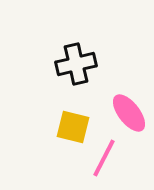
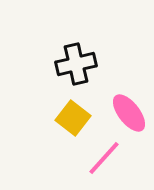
yellow square: moved 9 px up; rotated 24 degrees clockwise
pink line: rotated 15 degrees clockwise
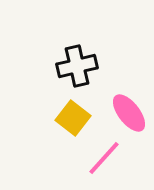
black cross: moved 1 px right, 2 px down
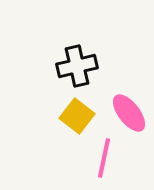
yellow square: moved 4 px right, 2 px up
pink line: rotated 30 degrees counterclockwise
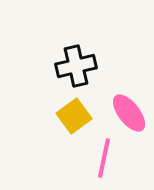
black cross: moved 1 px left
yellow square: moved 3 px left; rotated 16 degrees clockwise
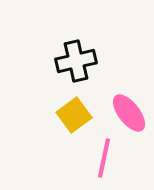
black cross: moved 5 px up
yellow square: moved 1 px up
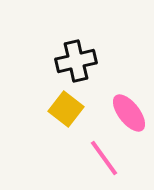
yellow square: moved 8 px left, 6 px up; rotated 16 degrees counterclockwise
pink line: rotated 48 degrees counterclockwise
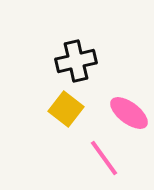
pink ellipse: rotated 15 degrees counterclockwise
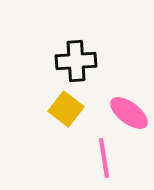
black cross: rotated 9 degrees clockwise
pink line: rotated 27 degrees clockwise
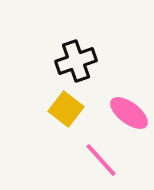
black cross: rotated 15 degrees counterclockwise
pink line: moved 3 px left, 2 px down; rotated 33 degrees counterclockwise
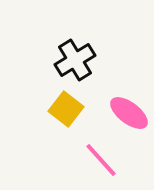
black cross: moved 1 px left, 1 px up; rotated 12 degrees counterclockwise
